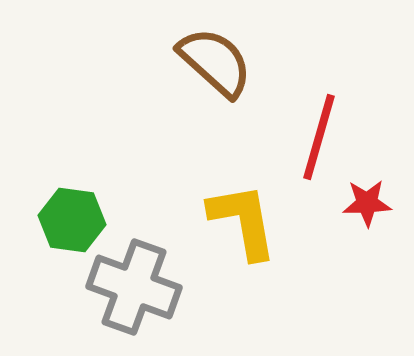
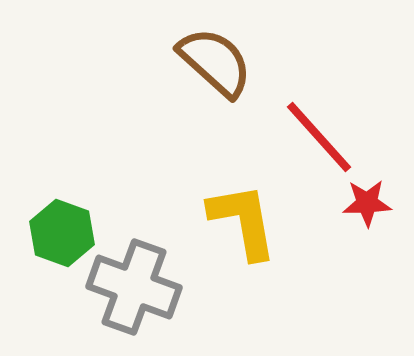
red line: rotated 58 degrees counterclockwise
green hexagon: moved 10 px left, 13 px down; rotated 12 degrees clockwise
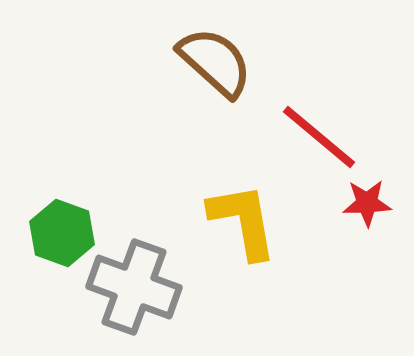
red line: rotated 8 degrees counterclockwise
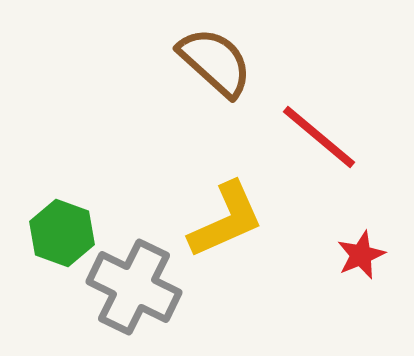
red star: moved 6 px left, 52 px down; rotated 21 degrees counterclockwise
yellow L-shape: moved 17 px left, 1 px up; rotated 76 degrees clockwise
gray cross: rotated 6 degrees clockwise
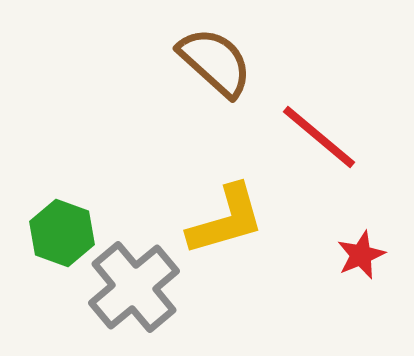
yellow L-shape: rotated 8 degrees clockwise
gray cross: rotated 24 degrees clockwise
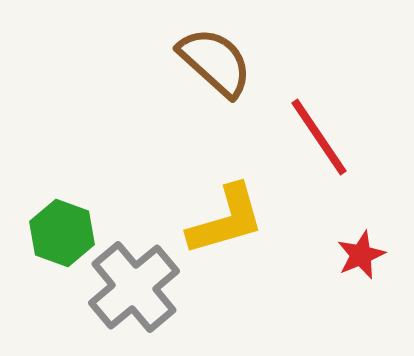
red line: rotated 16 degrees clockwise
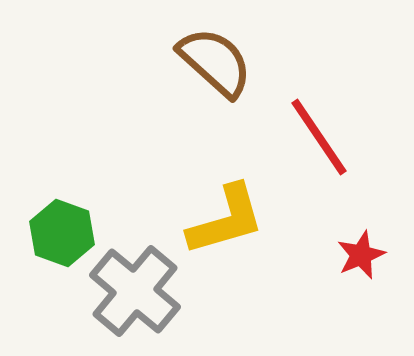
gray cross: moved 1 px right, 4 px down; rotated 10 degrees counterclockwise
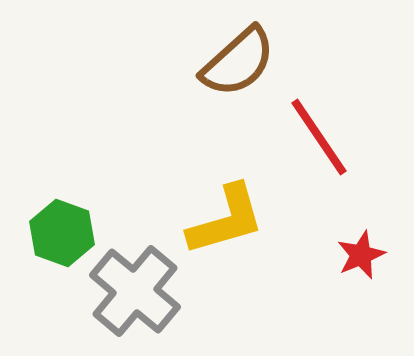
brown semicircle: moved 23 px right; rotated 96 degrees clockwise
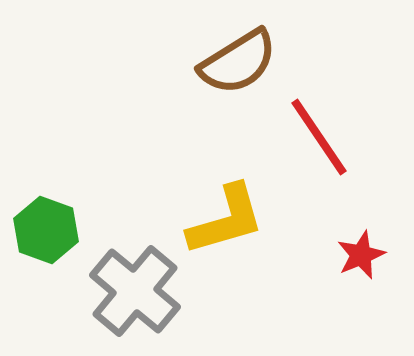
brown semicircle: rotated 10 degrees clockwise
green hexagon: moved 16 px left, 3 px up
